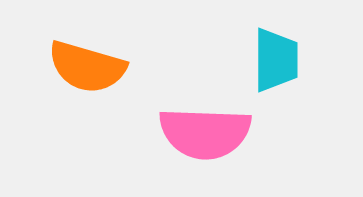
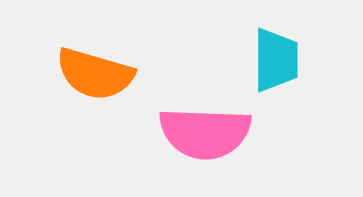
orange semicircle: moved 8 px right, 7 px down
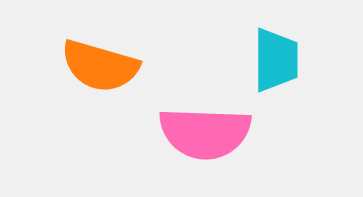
orange semicircle: moved 5 px right, 8 px up
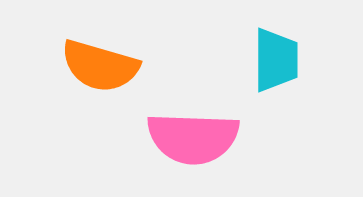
pink semicircle: moved 12 px left, 5 px down
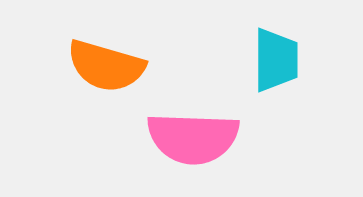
orange semicircle: moved 6 px right
